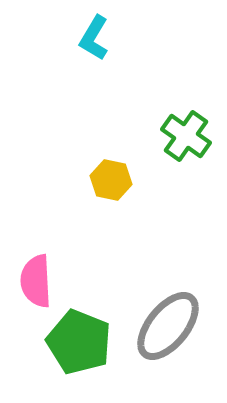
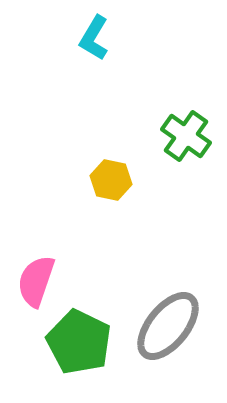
pink semicircle: rotated 22 degrees clockwise
green pentagon: rotated 4 degrees clockwise
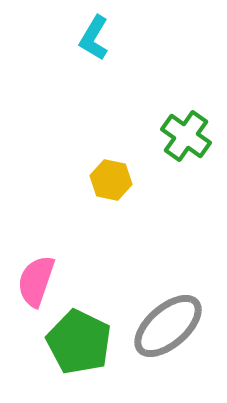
gray ellipse: rotated 10 degrees clockwise
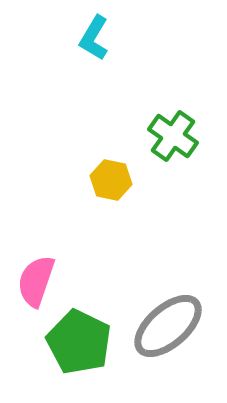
green cross: moved 13 px left
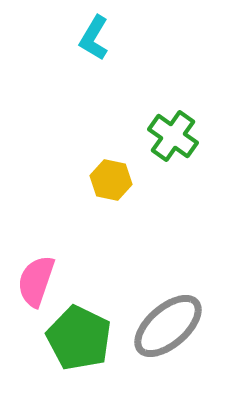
green pentagon: moved 4 px up
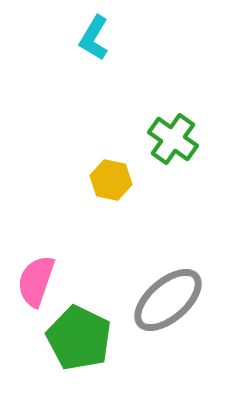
green cross: moved 3 px down
gray ellipse: moved 26 px up
